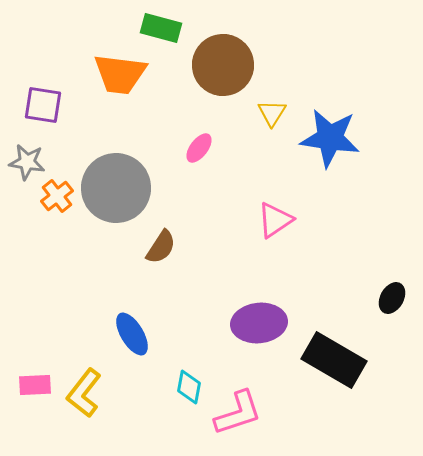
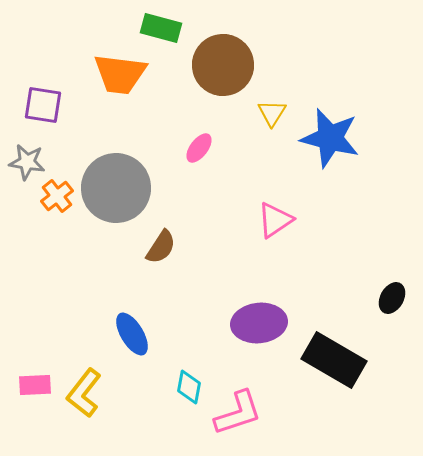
blue star: rotated 6 degrees clockwise
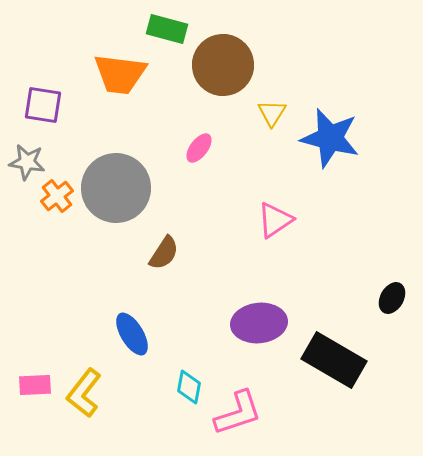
green rectangle: moved 6 px right, 1 px down
brown semicircle: moved 3 px right, 6 px down
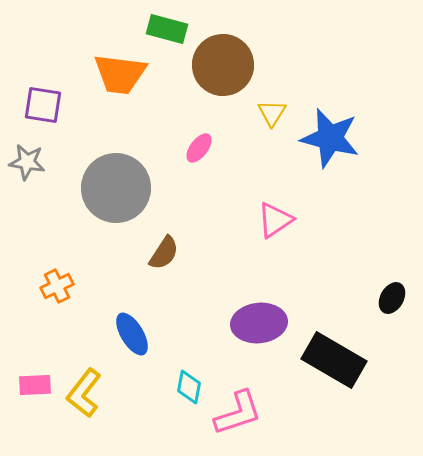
orange cross: moved 90 px down; rotated 12 degrees clockwise
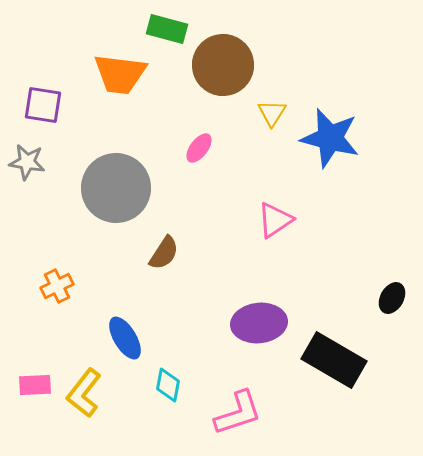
blue ellipse: moved 7 px left, 4 px down
cyan diamond: moved 21 px left, 2 px up
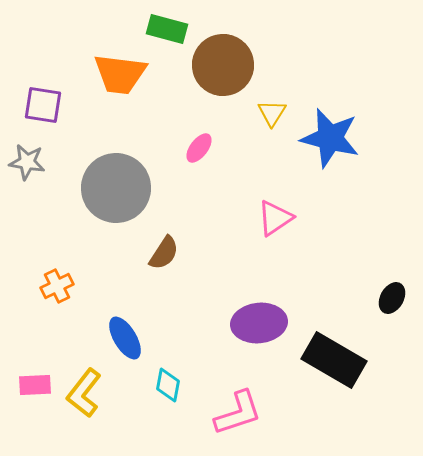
pink triangle: moved 2 px up
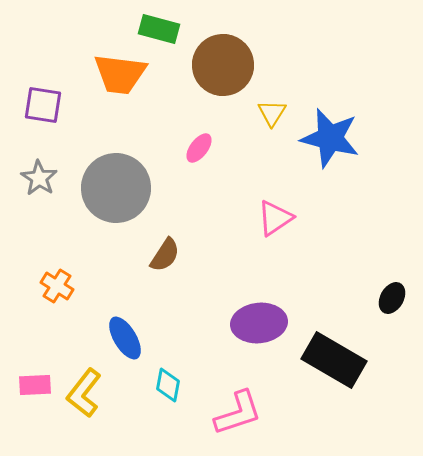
green rectangle: moved 8 px left
gray star: moved 12 px right, 16 px down; rotated 24 degrees clockwise
brown semicircle: moved 1 px right, 2 px down
orange cross: rotated 32 degrees counterclockwise
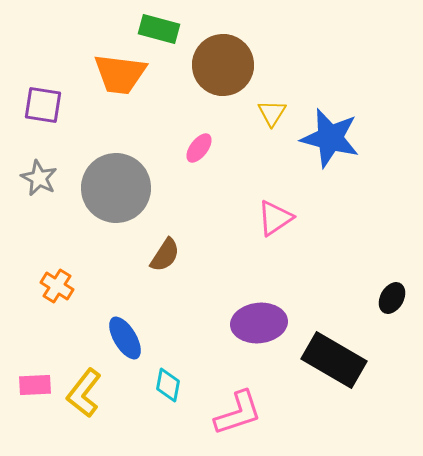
gray star: rotated 6 degrees counterclockwise
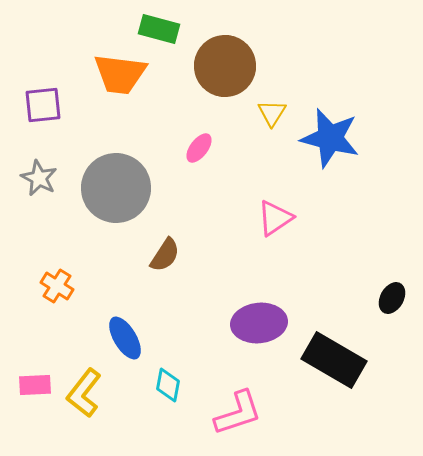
brown circle: moved 2 px right, 1 px down
purple square: rotated 15 degrees counterclockwise
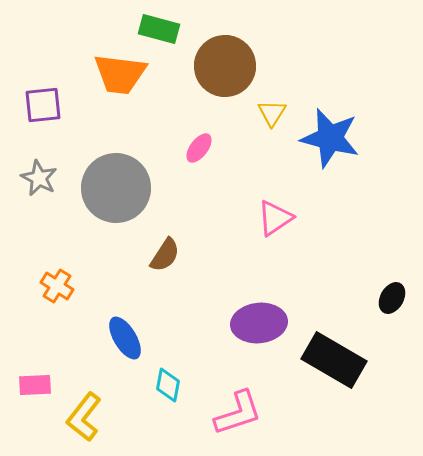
yellow L-shape: moved 24 px down
